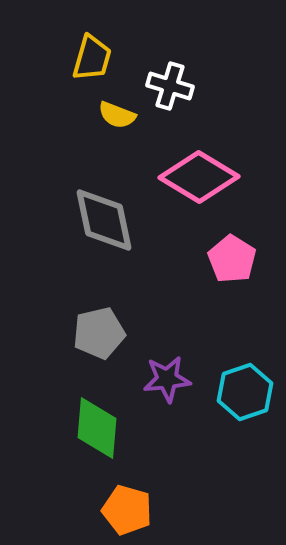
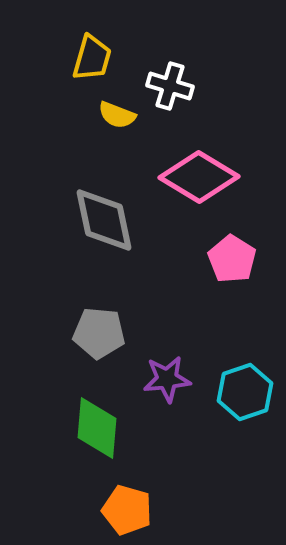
gray pentagon: rotated 18 degrees clockwise
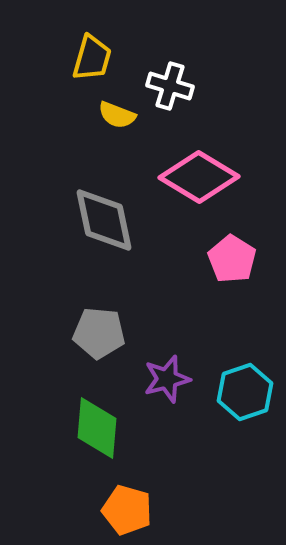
purple star: rotated 9 degrees counterclockwise
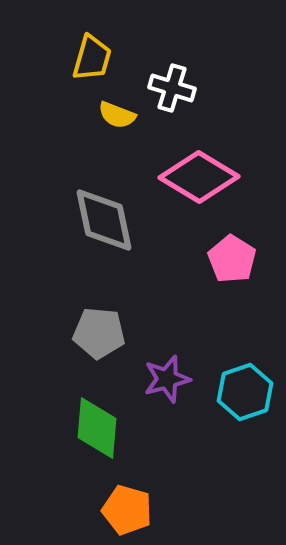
white cross: moved 2 px right, 2 px down
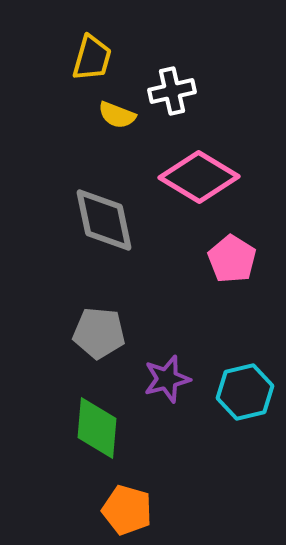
white cross: moved 3 px down; rotated 30 degrees counterclockwise
cyan hexagon: rotated 6 degrees clockwise
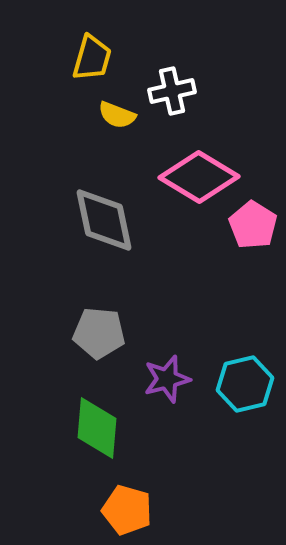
pink pentagon: moved 21 px right, 34 px up
cyan hexagon: moved 8 px up
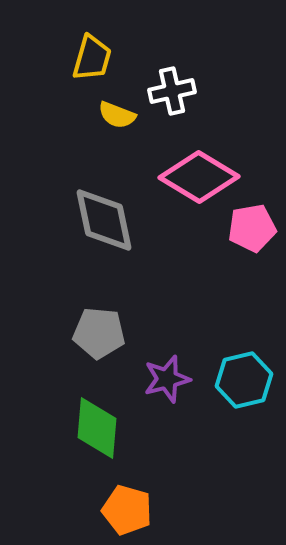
pink pentagon: moved 1 px left, 3 px down; rotated 30 degrees clockwise
cyan hexagon: moved 1 px left, 4 px up
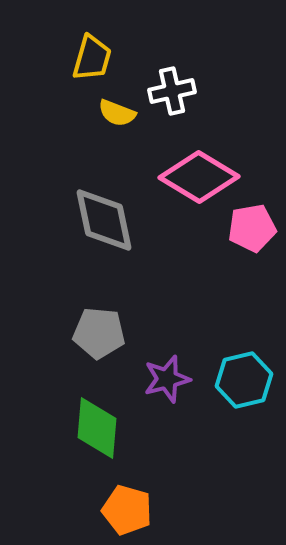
yellow semicircle: moved 2 px up
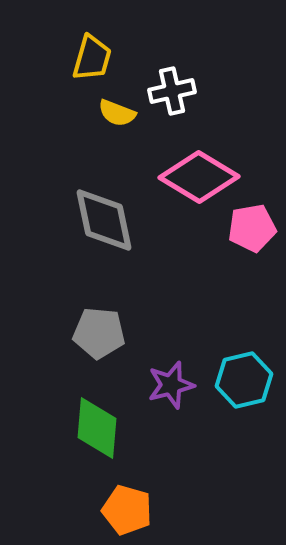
purple star: moved 4 px right, 6 px down
